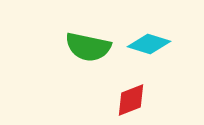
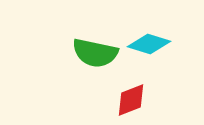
green semicircle: moved 7 px right, 6 px down
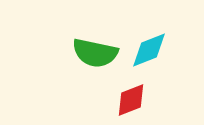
cyan diamond: moved 6 px down; rotated 39 degrees counterclockwise
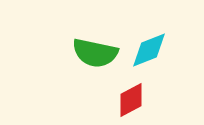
red diamond: rotated 6 degrees counterclockwise
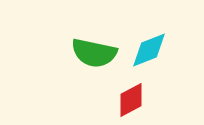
green semicircle: moved 1 px left
